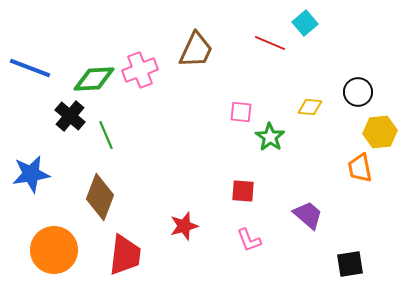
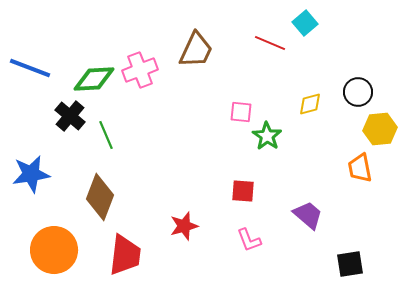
yellow diamond: moved 3 px up; rotated 20 degrees counterclockwise
yellow hexagon: moved 3 px up
green star: moved 3 px left, 1 px up
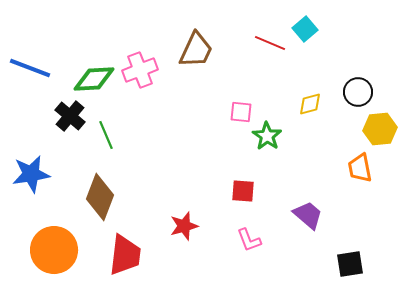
cyan square: moved 6 px down
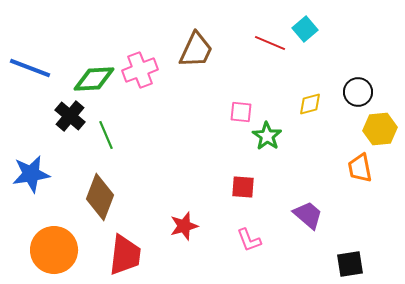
red square: moved 4 px up
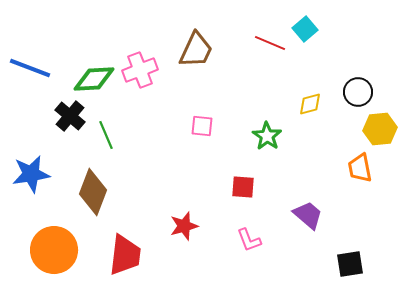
pink square: moved 39 px left, 14 px down
brown diamond: moved 7 px left, 5 px up
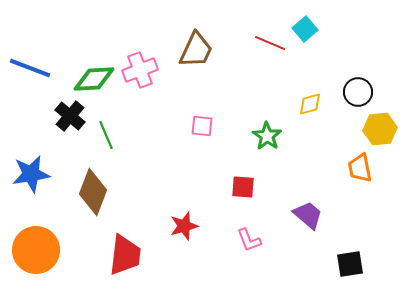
orange circle: moved 18 px left
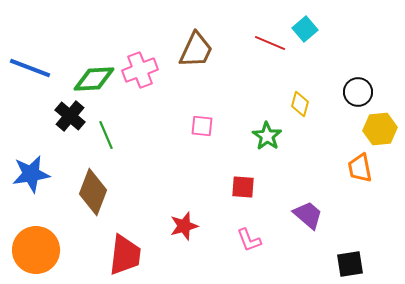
yellow diamond: moved 10 px left; rotated 60 degrees counterclockwise
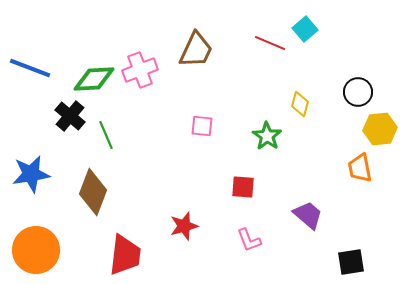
black square: moved 1 px right, 2 px up
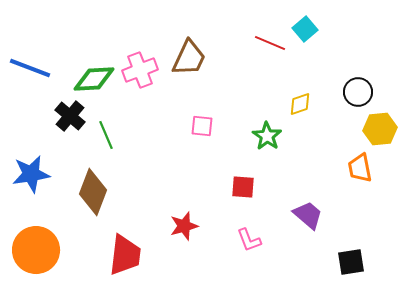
brown trapezoid: moved 7 px left, 8 px down
yellow diamond: rotated 55 degrees clockwise
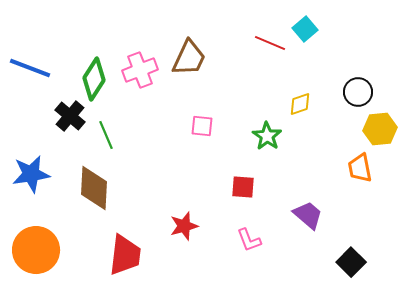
green diamond: rotated 54 degrees counterclockwise
brown diamond: moved 1 px right, 4 px up; rotated 18 degrees counterclockwise
black square: rotated 36 degrees counterclockwise
